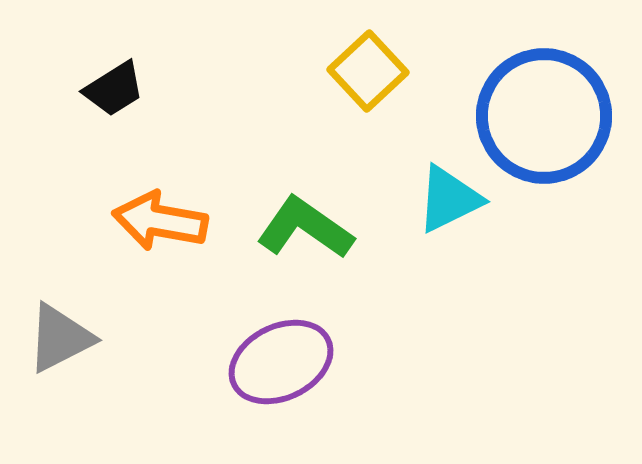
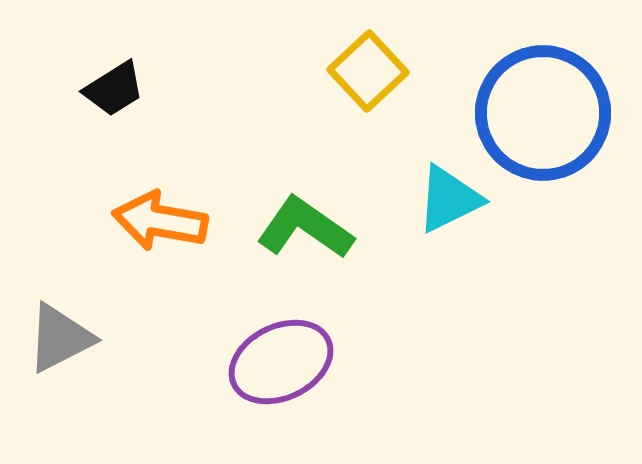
blue circle: moved 1 px left, 3 px up
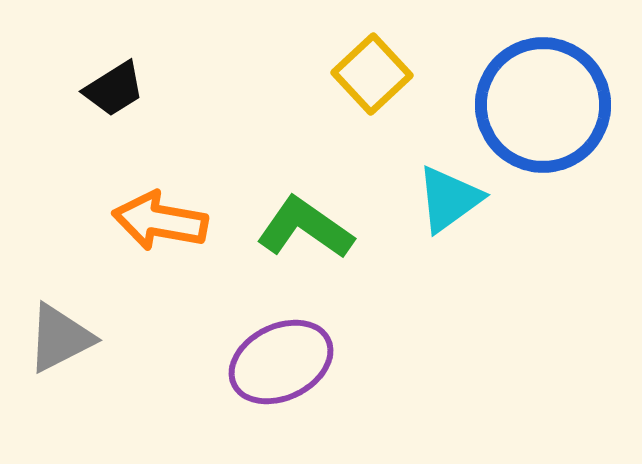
yellow square: moved 4 px right, 3 px down
blue circle: moved 8 px up
cyan triangle: rotated 10 degrees counterclockwise
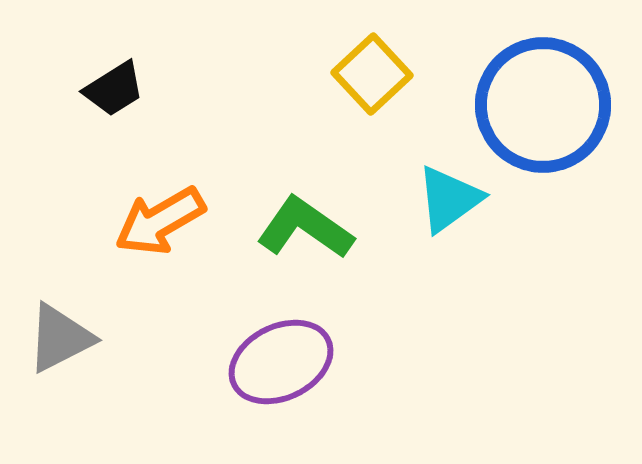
orange arrow: rotated 40 degrees counterclockwise
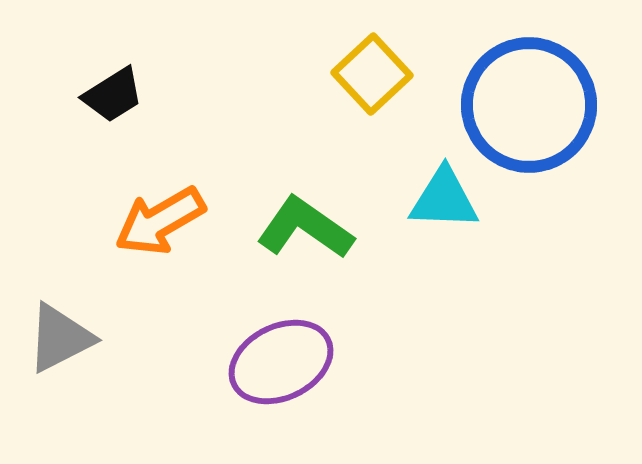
black trapezoid: moved 1 px left, 6 px down
blue circle: moved 14 px left
cyan triangle: moved 5 px left; rotated 38 degrees clockwise
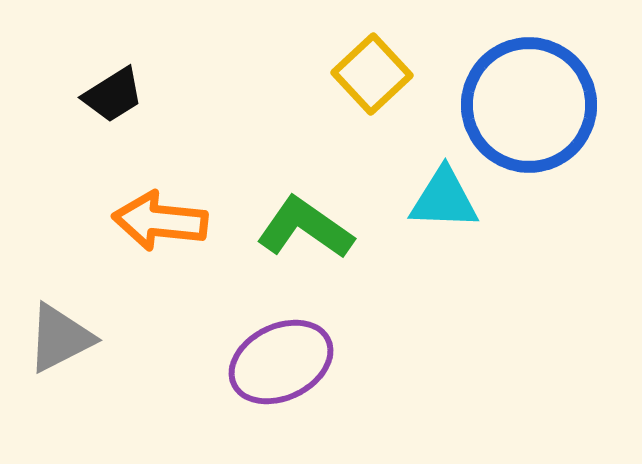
orange arrow: rotated 36 degrees clockwise
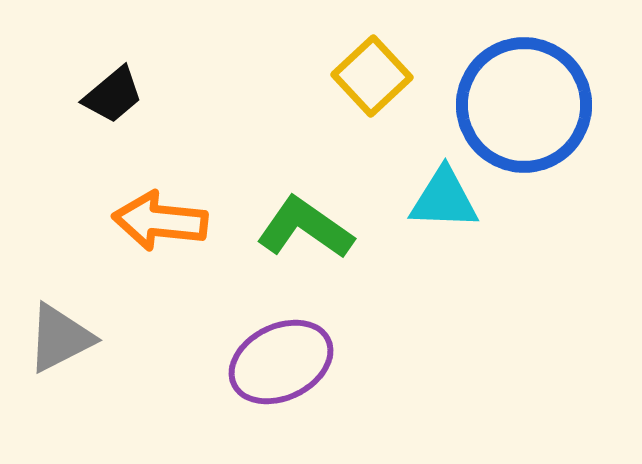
yellow square: moved 2 px down
black trapezoid: rotated 8 degrees counterclockwise
blue circle: moved 5 px left
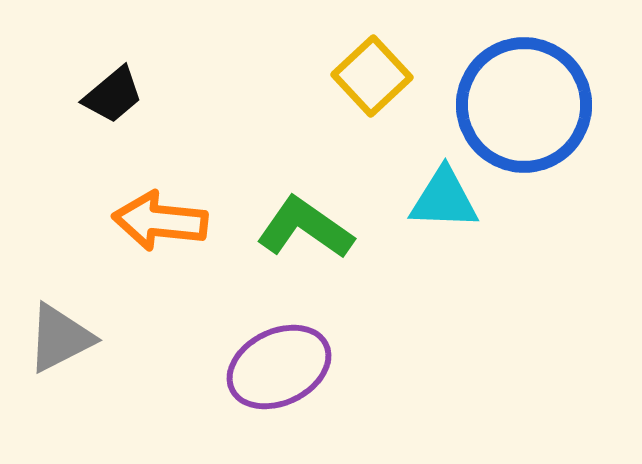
purple ellipse: moved 2 px left, 5 px down
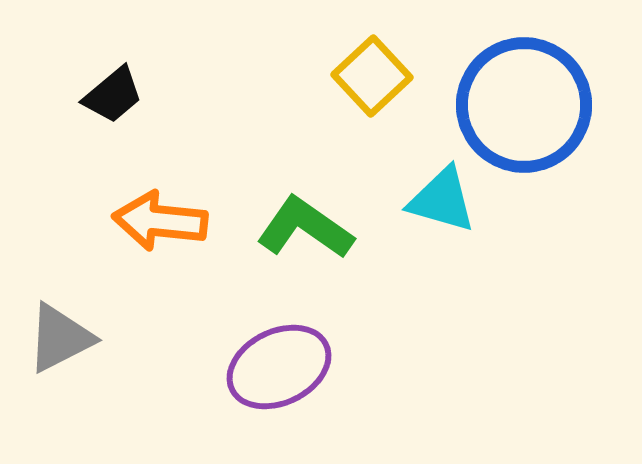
cyan triangle: moved 2 px left, 1 px down; rotated 14 degrees clockwise
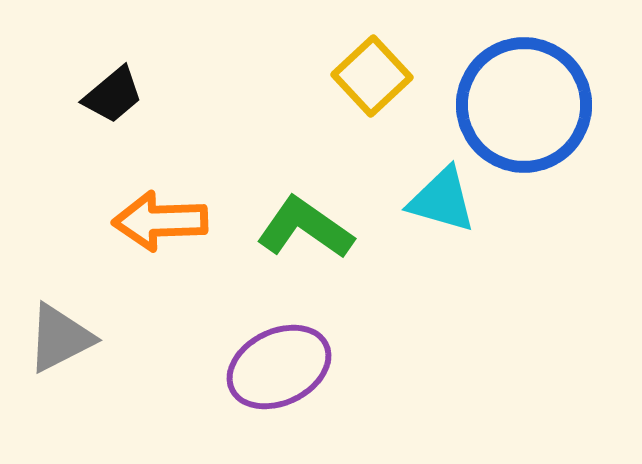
orange arrow: rotated 8 degrees counterclockwise
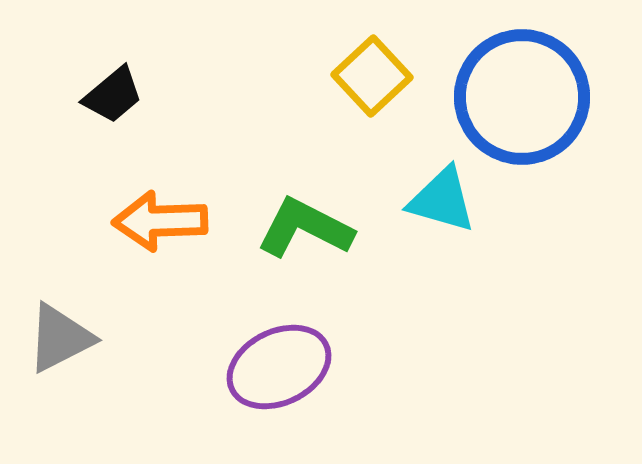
blue circle: moved 2 px left, 8 px up
green L-shape: rotated 8 degrees counterclockwise
